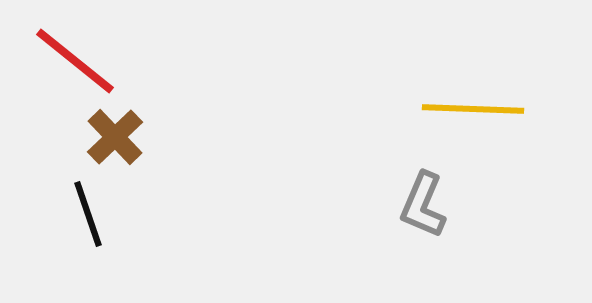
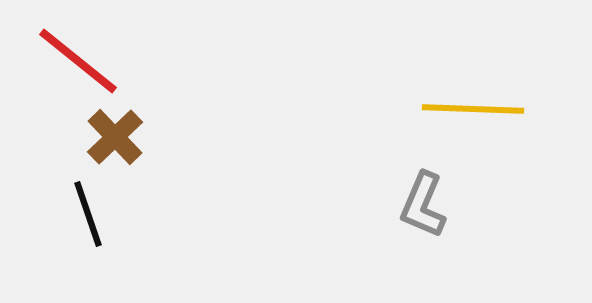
red line: moved 3 px right
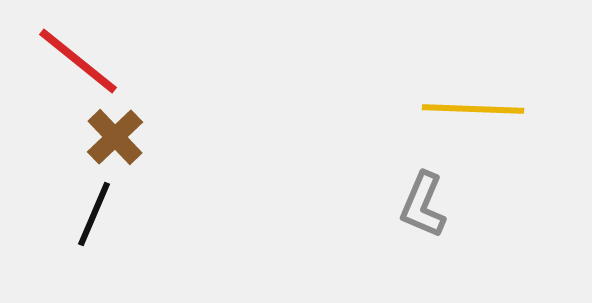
black line: moved 6 px right; rotated 42 degrees clockwise
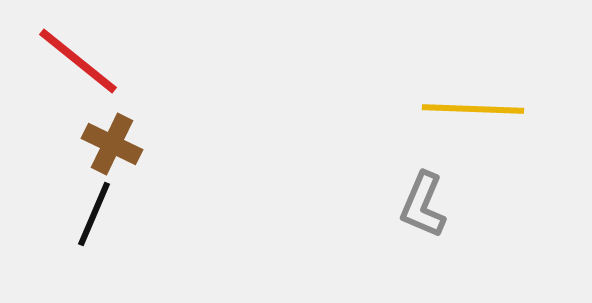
brown cross: moved 3 px left, 7 px down; rotated 20 degrees counterclockwise
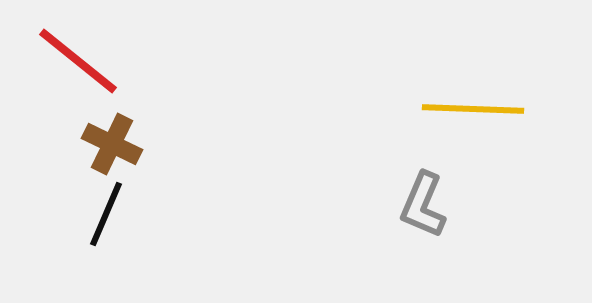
black line: moved 12 px right
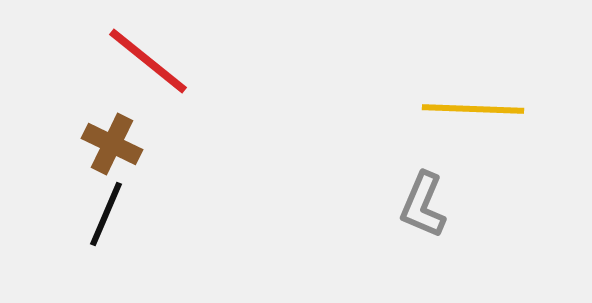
red line: moved 70 px right
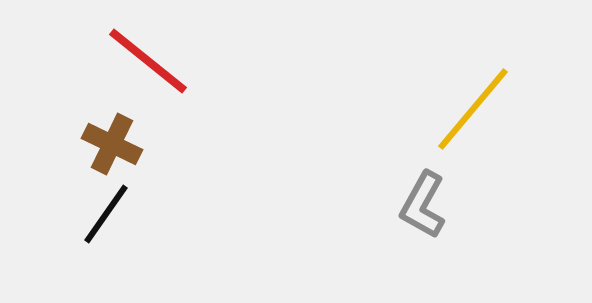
yellow line: rotated 52 degrees counterclockwise
gray L-shape: rotated 6 degrees clockwise
black line: rotated 12 degrees clockwise
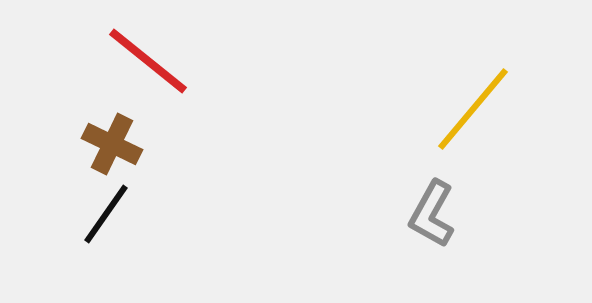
gray L-shape: moved 9 px right, 9 px down
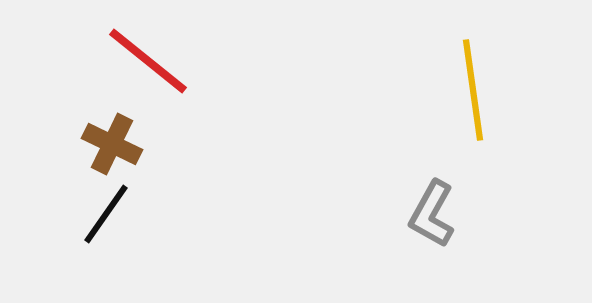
yellow line: moved 19 px up; rotated 48 degrees counterclockwise
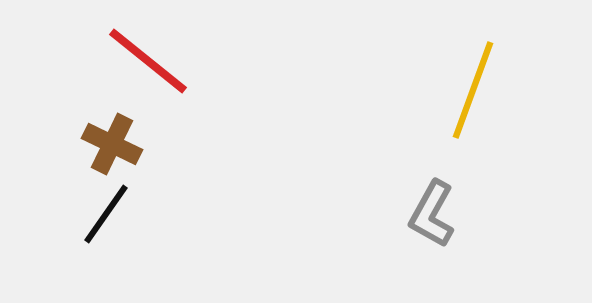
yellow line: rotated 28 degrees clockwise
